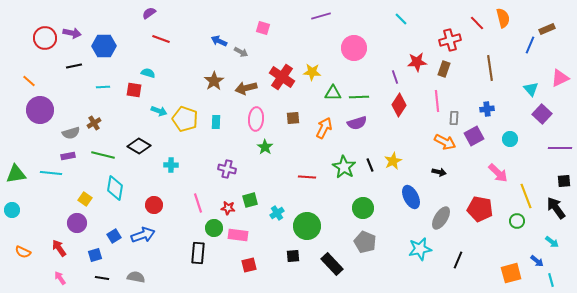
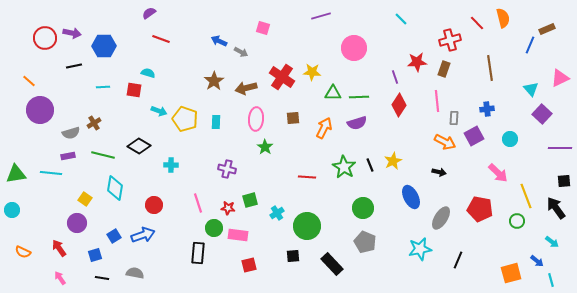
gray semicircle at (136, 277): moved 1 px left, 4 px up
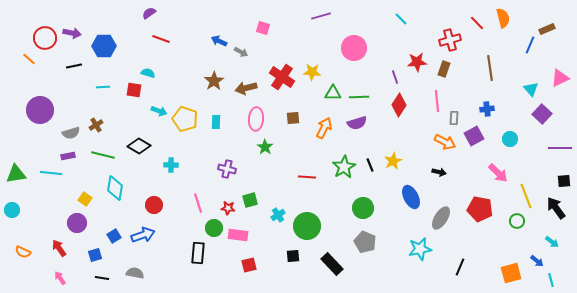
orange line at (29, 81): moved 22 px up
brown cross at (94, 123): moved 2 px right, 2 px down
green star at (344, 167): rotated 10 degrees clockwise
cyan cross at (277, 213): moved 1 px right, 2 px down
black line at (458, 260): moved 2 px right, 7 px down
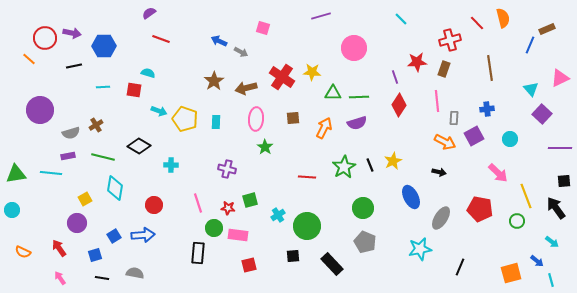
green line at (103, 155): moved 2 px down
yellow square at (85, 199): rotated 24 degrees clockwise
blue arrow at (143, 235): rotated 15 degrees clockwise
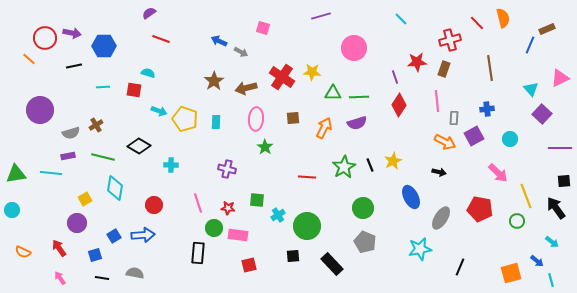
green square at (250, 200): moved 7 px right; rotated 21 degrees clockwise
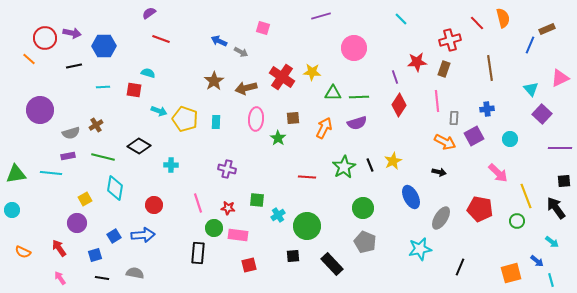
green star at (265, 147): moved 13 px right, 9 px up
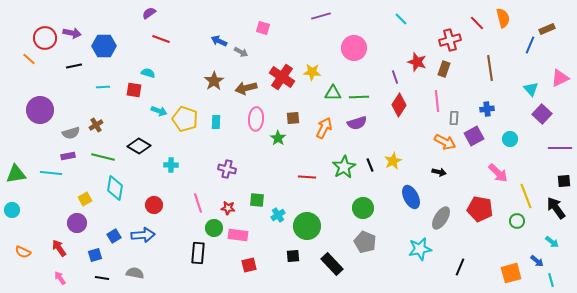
red star at (417, 62): rotated 24 degrees clockwise
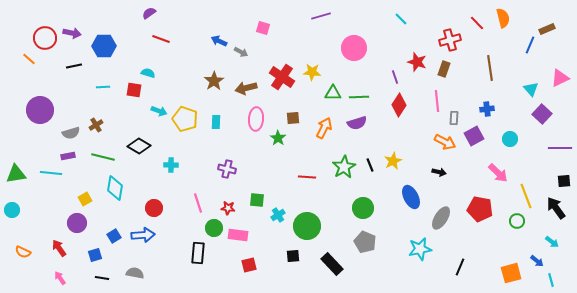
red circle at (154, 205): moved 3 px down
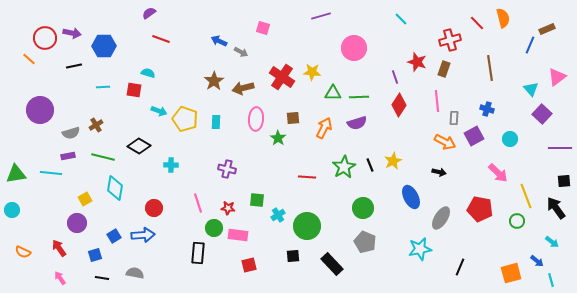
pink triangle at (560, 78): moved 3 px left, 1 px up; rotated 12 degrees counterclockwise
brown arrow at (246, 88): moved 3 px left
blue cross at (487, 109): rotated 24 degrees clockwise
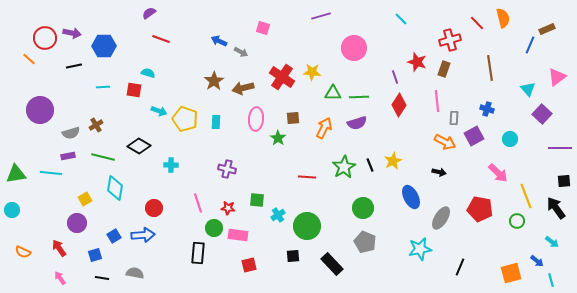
cyan triangle at (531, 89): moved 3 px left
